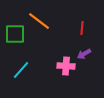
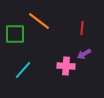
cyan line: moved 2 px right
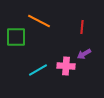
orange line: rotated 10 degrees counterclockwise
red line: moved 1 px up
green square: moved 1 px right, 3 px down
cyan line: moved 15 px right; rotated 18 degrees clockwise
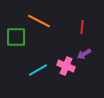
pink cross: rotated 18 degrees clockwise
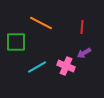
orange line: moved 2 px right, 2 px down
green square: moved 5 px down
purple arrow: moved 1 px up
cyan line: moved 1 px left, 3 px up
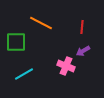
purple arrow: moved 1 px left, 2 px up
cyan line: moved 13 px left, 7 px down
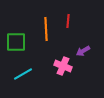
orange line: moved 5 px right, 6 px down; rotated 60 degrees clockwise
red line: moved 14 px left, 6 px up
pink cross: moved 3 px left
cyan line: moved 1 px left
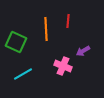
green square: rotated 25 degrees clockwise
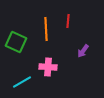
purple arrow: rotated 24 degrees counterclockwise
pink cross: moved 15 px left, 1 px down; rotated 18 degrees counterclockwise
cyan line: moved 1 px left, 8 px down
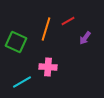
red line: rotated 56 degrees clockwise
orange line: rotated 20 degrees clockwise
purple arrow: moved 2 px right, 13 px up
